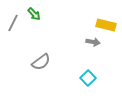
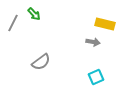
yellow rectangle: moved 1 px left, 1 px up
cyan square: moved 8 px right, 1 px up; rotated 21 degrees clockwise
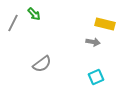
gray semicircle: moved 1 px right, 2 px down
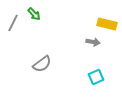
yellow rectangle: moved 2 px right
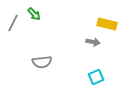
gray semicircle: moved 2 px up; rotated 30 degrees clockwise
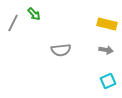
gray arrow: moved 13 px right, 8 px down
gray semicircle: moved 19 px right, 12 px up
cyan square: moved 12 px right, 4 px down
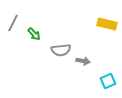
green arrow: moved 20 px down
gray arrow: moved 23 px left, 11 px down
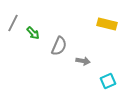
green arrow: moved 1 px left, 1 px up
gray semicircle: moved 2 px left, 4 px up; rotated 60 degrees counterclockwise
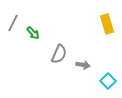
yellow rectangle: rotated 60 degrees clockwise
gray semicircle: moved 8 px down
gray arrow: moved 4 px down
cyan square: rotated 21 degrees counterclockwise
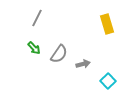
gray line: moved 24 px right, 5 px up
green arrow: moved 1 px right, 15 px down
gray semicircle: rotated 12 degrees clockwise
gray arrow: moved 1 px up; rotated 24 degrees counterclockwise
